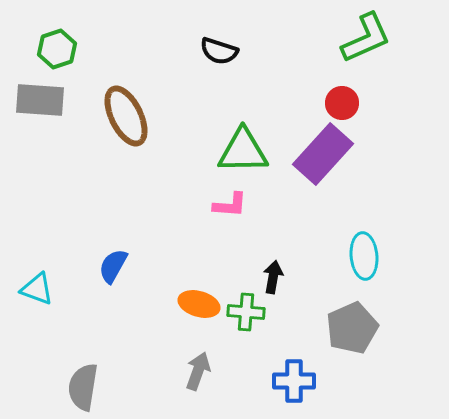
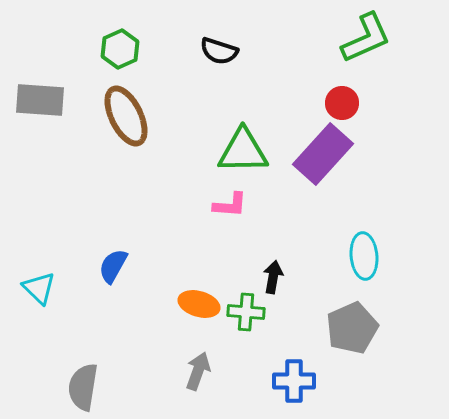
green hexagon: moved 63 px right; rotated 6 degrees counterclockwise
cyan triangle: moved 2 px right, 1 px up; rotated 24 degrees clockwise
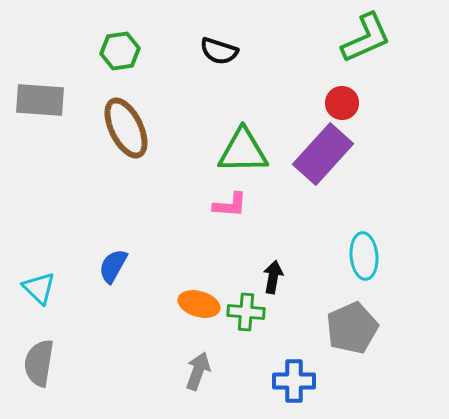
green hexagon: moved 2 px down; rotated 15 degrees clockwise
brown ellipse: moved 12 px down
gray semicircle: moved 44 px left, 24 px up
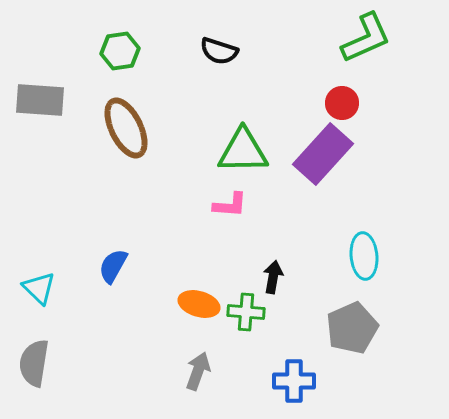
gray semicircle: moved 5 px left
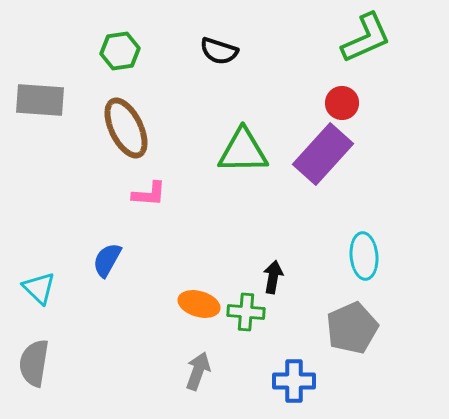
pink L-shape: moved 81 px left, 11 px up
blue semicircle: moved 6 px left, 6 px up
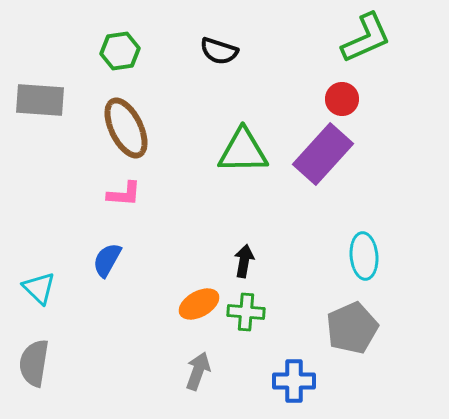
red circle: moved 4 px up
pink L-shape: moved 25 px left
black arrow: moved 29 px left, 16 px up
orange ellipse: rotated 45 degrees counterclockwise
